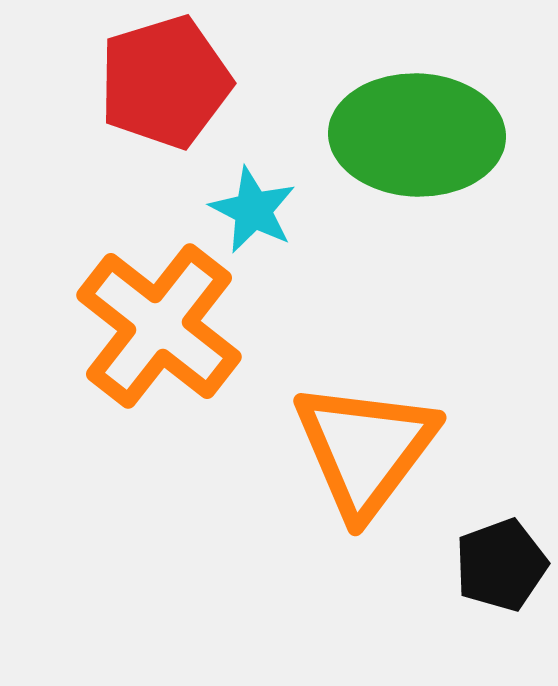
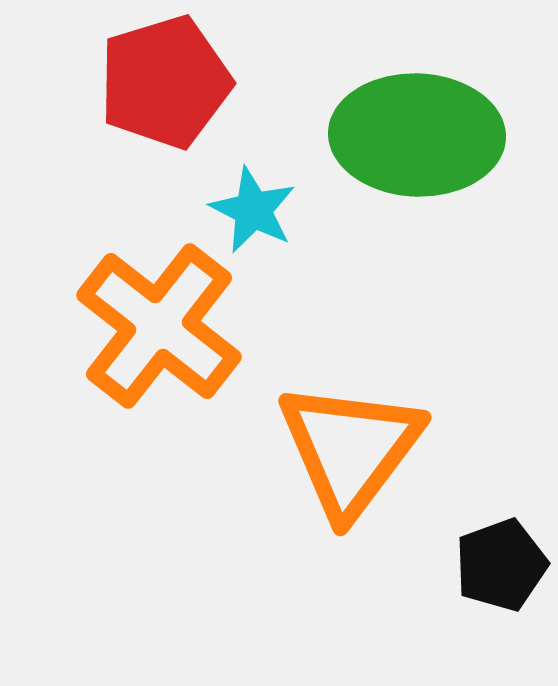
orange triangle: moved 15 px left
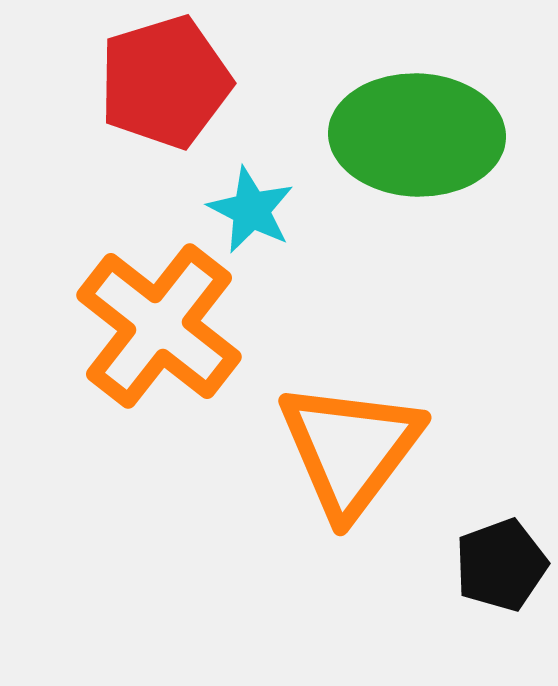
cyan star: moved 2 px left
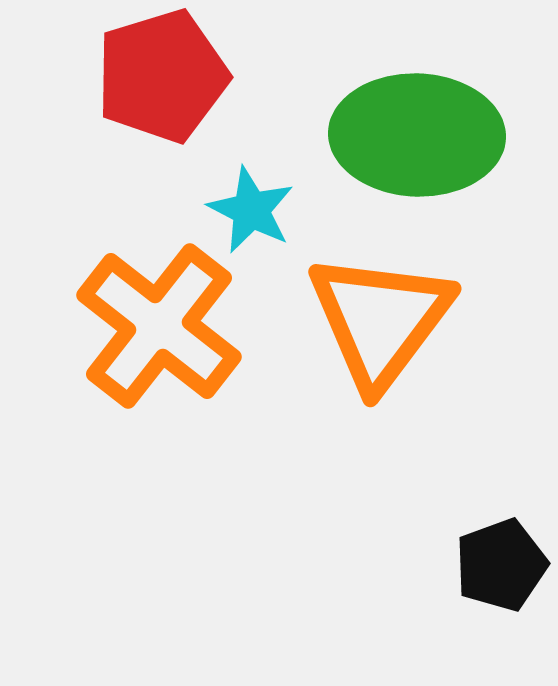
red pentagon: moved 3 px left, 6 px up
orange triangle: moved 30 px right, 129 px up
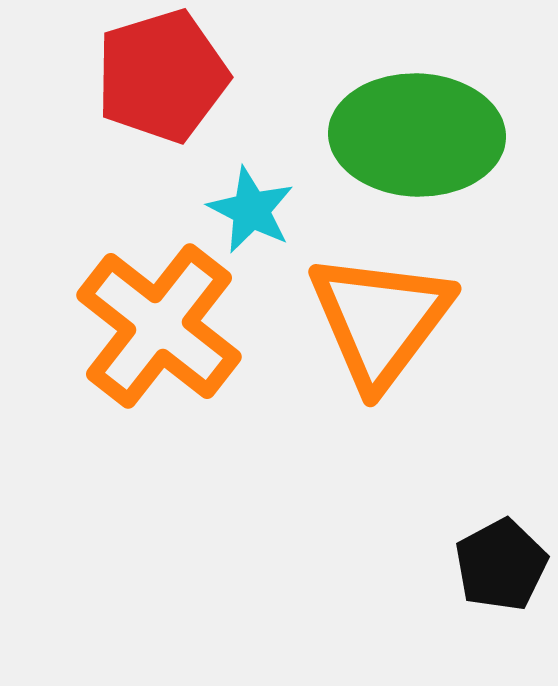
black pentagon: rotated 8 degrees counterclockwise
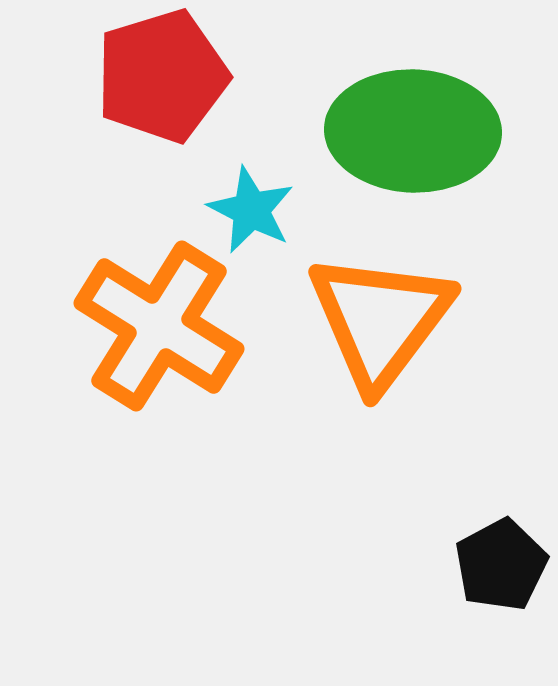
green ellipse: moved 4 px left, 4 px up
orange cross: rotated 6 degrees counterclockwise
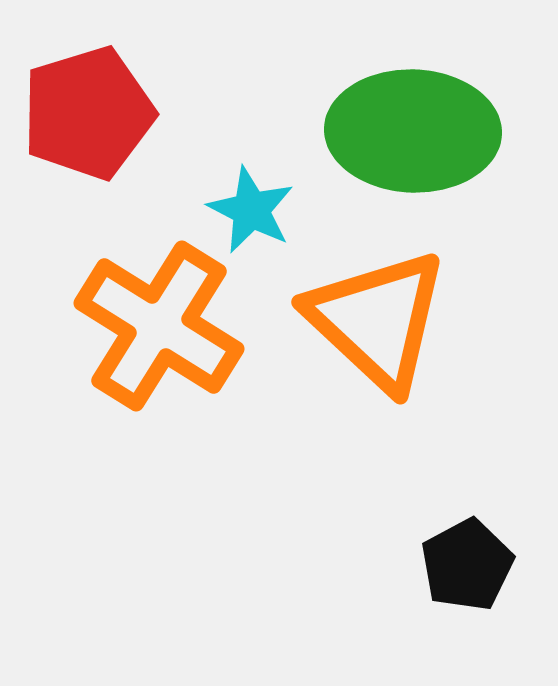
red pentagon: moved 74 px left, 37 px down
orange triangle: moved 3 px left; rotated 24 degrees counterclockwise
black pentagon: moved 34 px left
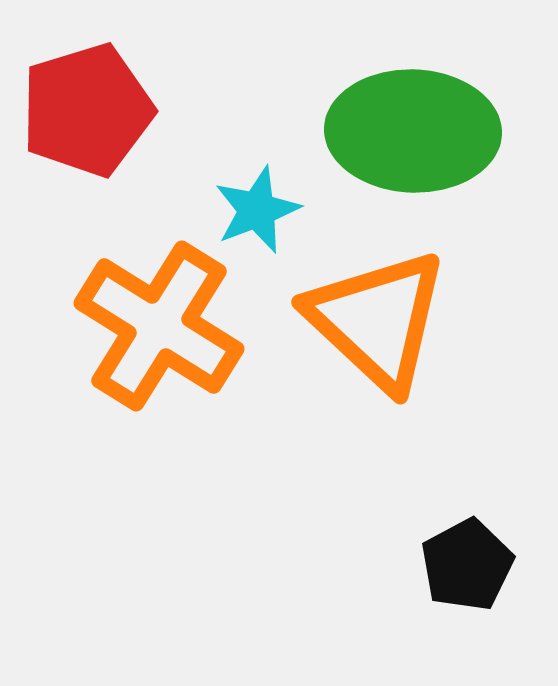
red pentagon: moved 1 px left, 3 px up
cyan star: moved 6 px right; rotated 24 degrees clockwise
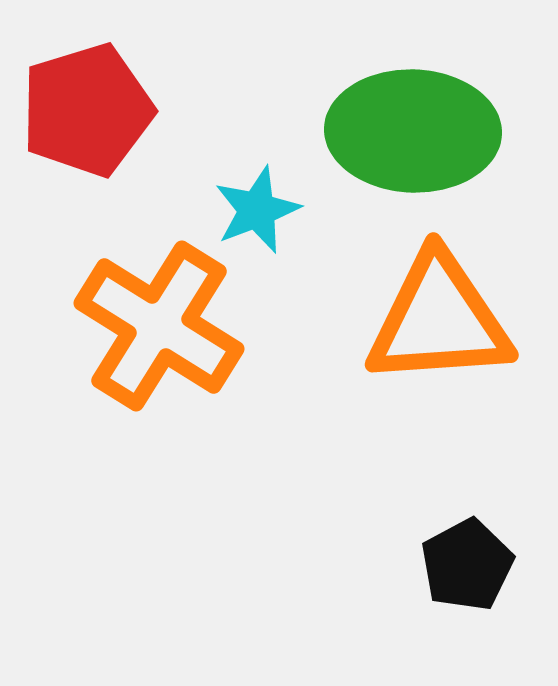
orange triangle: moved 62 px right; rotated 47 degrees counterclockwise
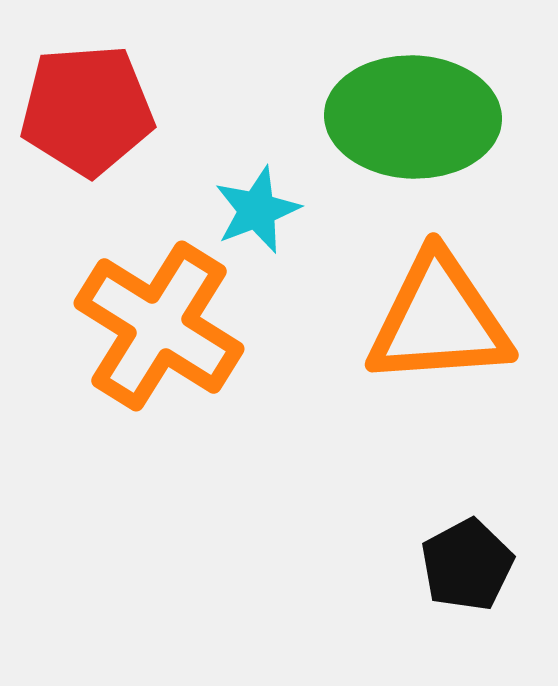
red pentagon: rotated 13 degrees clockwise
green ellipse: moved 14 px up
